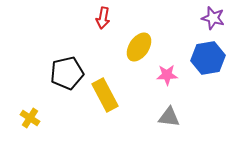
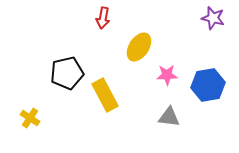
blue hexagon: moved 27 px down
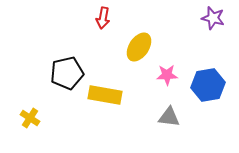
yellow rectangle: rotated 52 degrees counterclockwise
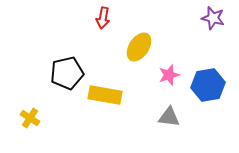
pink star: moved 2 px right; rotated 15 degrees counterclockwise
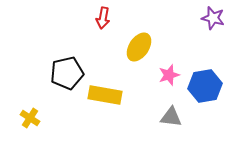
blue hexagon: moved 3 px left, 1 px down
gray triangle: moved 2 px right
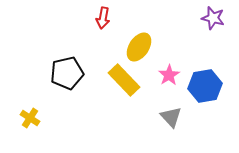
pink star: rotated 15 degrees counterclockwise
yellow rectangle: moved 19 px right, 15 px up; rotated 36 degrees clockwise
gray triangle: rotated 40 degrees clockwise
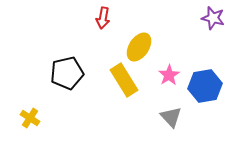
yellow rectangle: rotated 12 degrees clockwise
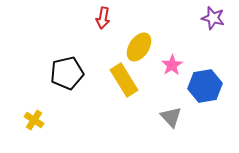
pink star: moved 3 px right, 10 px up
yellow cross: moved 4 px right, 2 px down
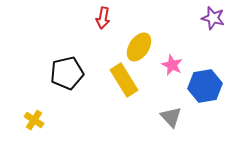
pink star: rotated 15 degrees counterclockwise
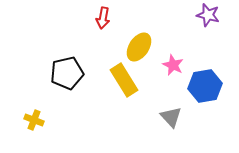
purple star: moved 5 px left, 3 px up
pink star: moved 1 px right
yellow cross: rotated 12 degrees counterclockwise
